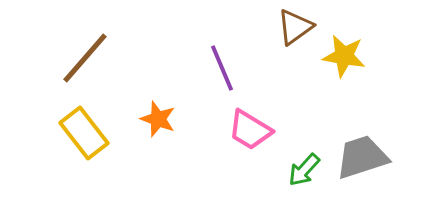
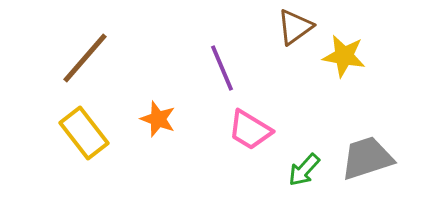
gray trapezoid: moved 5 px right, 1 px down
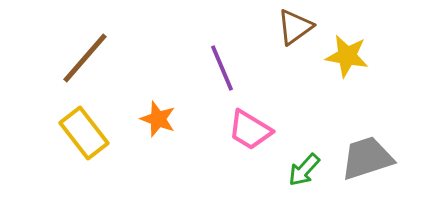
yellow star: moved 3 px right
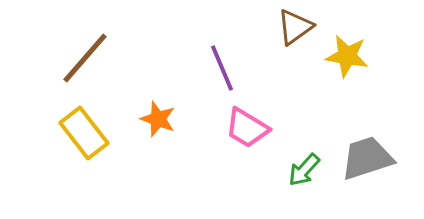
pink trapezoid: moved 3 px left, 2 px up
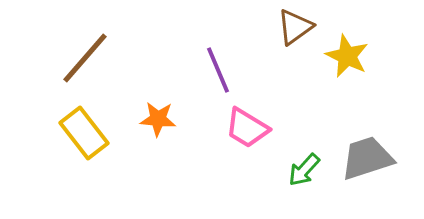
yellow star: rotated 15 degrees clockwise
purple line: moved 4 px left, 2 px down
orange star: rotated 15 degrees counterclockwise
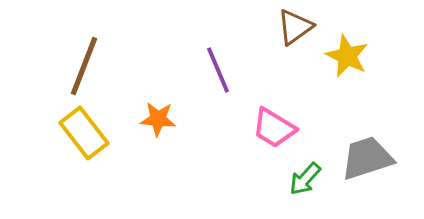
brown line: moved 1 px left, 8 px down; rotated 20 degrees counterclockwise
pink trapezoid: moved 27 px right
green arrow: moved 1 px right, 9 px down
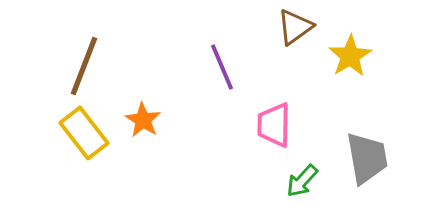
yellow star: moved 3 px right; rotated 15 degrees clockwise
purple line: moved 4 px right, 3 px up
orange star: moved 15 px left, 1 px down; rotated 27 degrees clockwise
pink trapezoid: moved 3 px up; rotated 60 degrees clockwise
gray trapezoid: rotated 98 degrees clockwise
green arrow: moved 3 px left, 2 px down
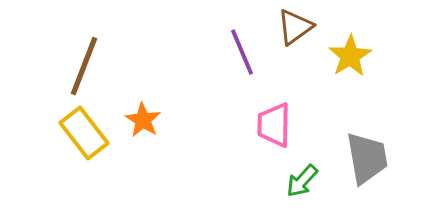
purple line: moved 20 px right, 15 px up
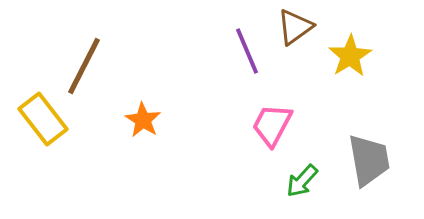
purple line: moved 5 px right, 1 px up
brown line: rotated 6 degrees clockwise
pink trapezoid: moved 2 px left; rotated 27 degrees clockwise
yellow rectangle: moved 41 px left, 14 px up
gray trapezoid: moved 2 px right, 2 px down
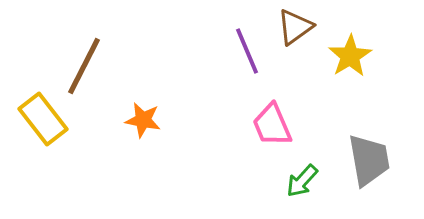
orange star: rotated 21 degrees counterclockwise
pink trapezoid: rotated 51 degrees counterclockwise
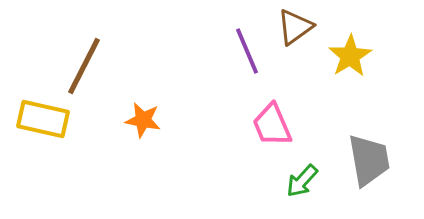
yellow rectangle: rotated 39 degrees counterclockwise
